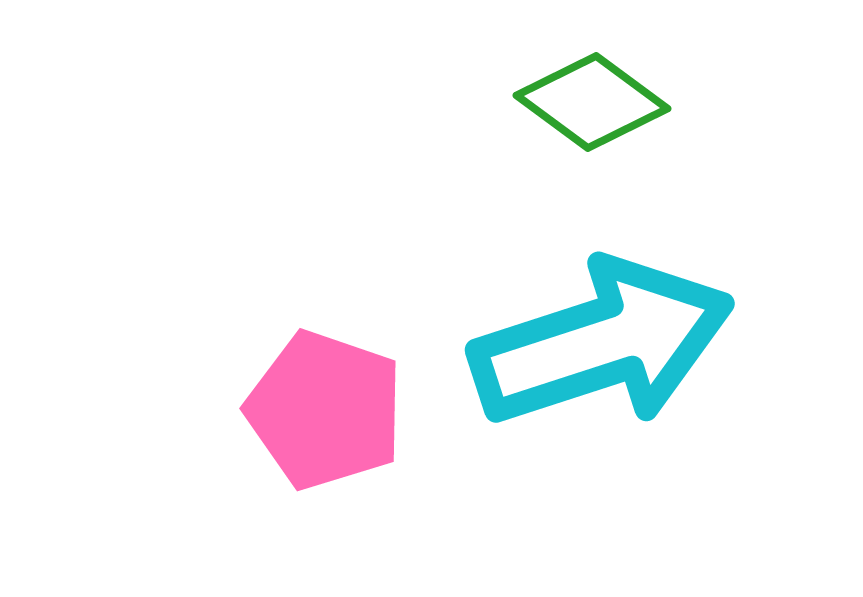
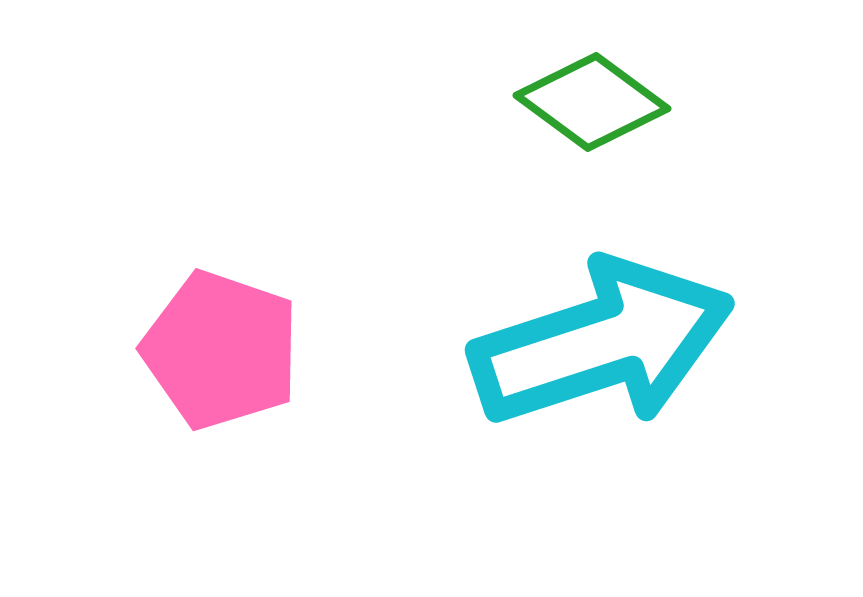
pink pentagon: moved 104 px left, 60 px up
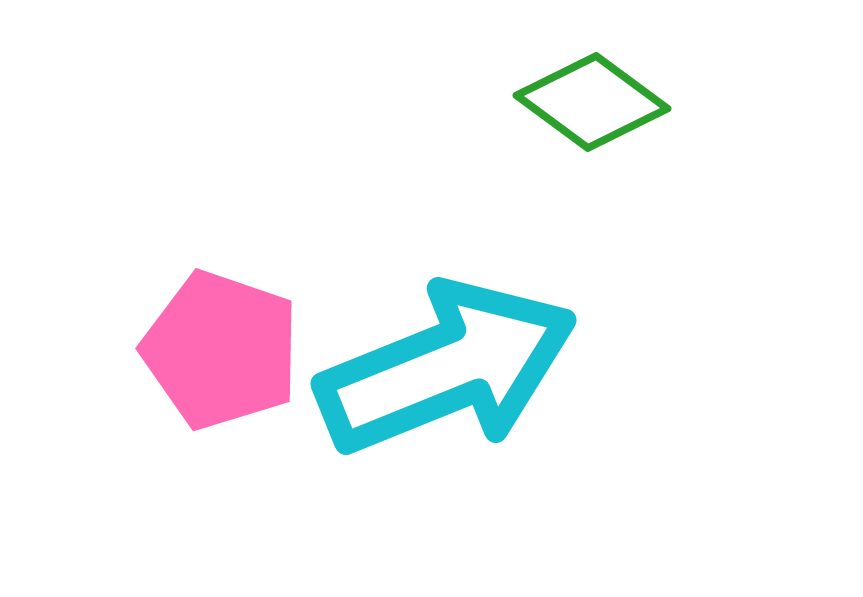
cyan arrow: moved 155 px left, 25 px down; rotated 4 degrees counterclockwise
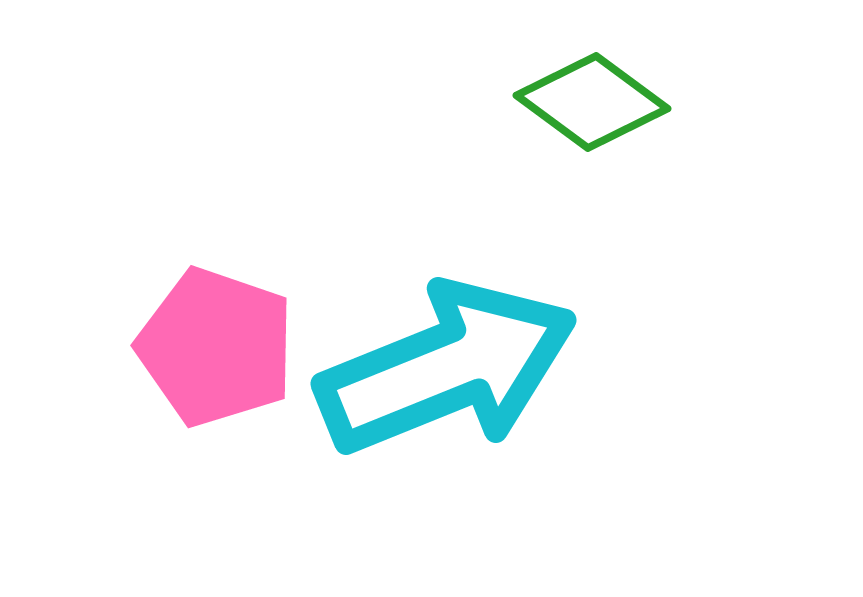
pink pentagon: moved 5 px left, 3 px up
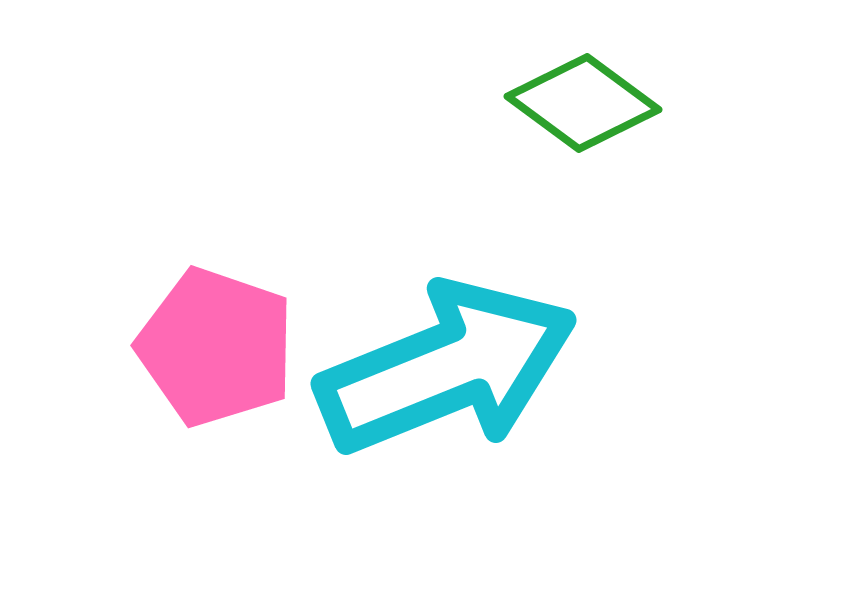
green diamond: moved 9 px left, 1 px down
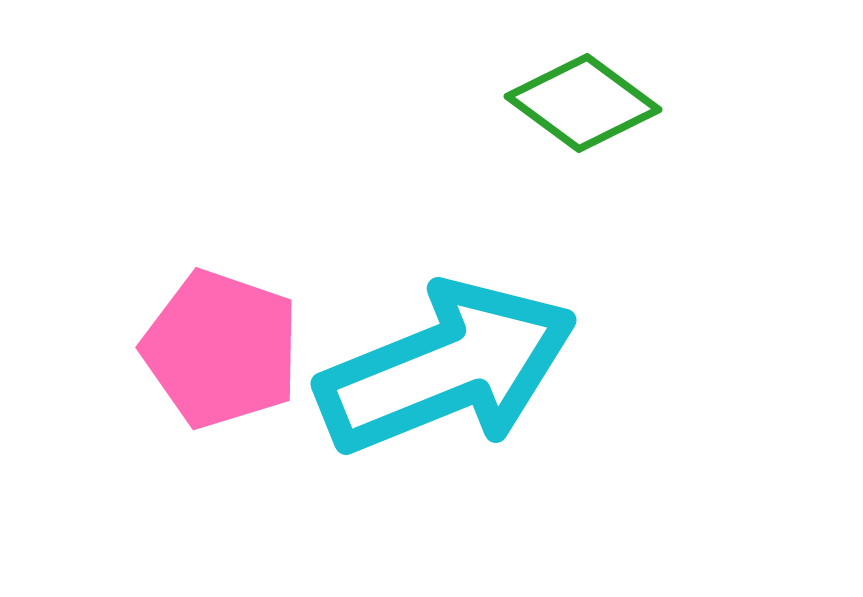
pink pentagon: moved 5 px right, 2 px down
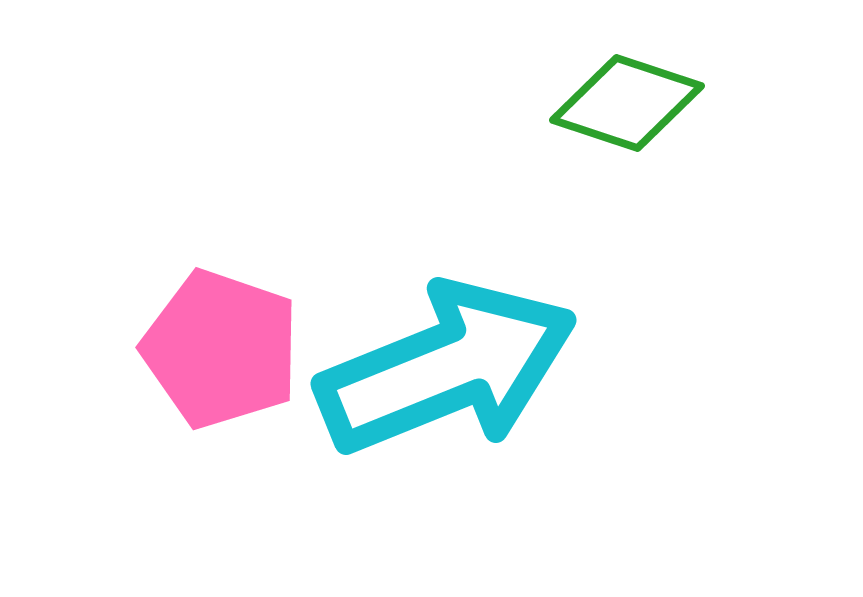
green diamond: moved 44 px right; rotated 18 degrees counterclockwise
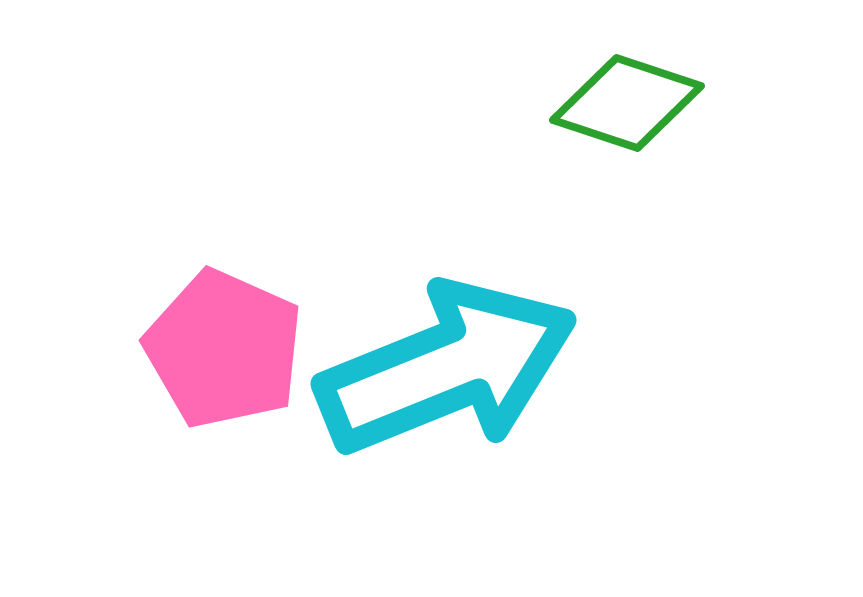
pink pentagon: moved 3 px right; rotated 5 degrees clockwise
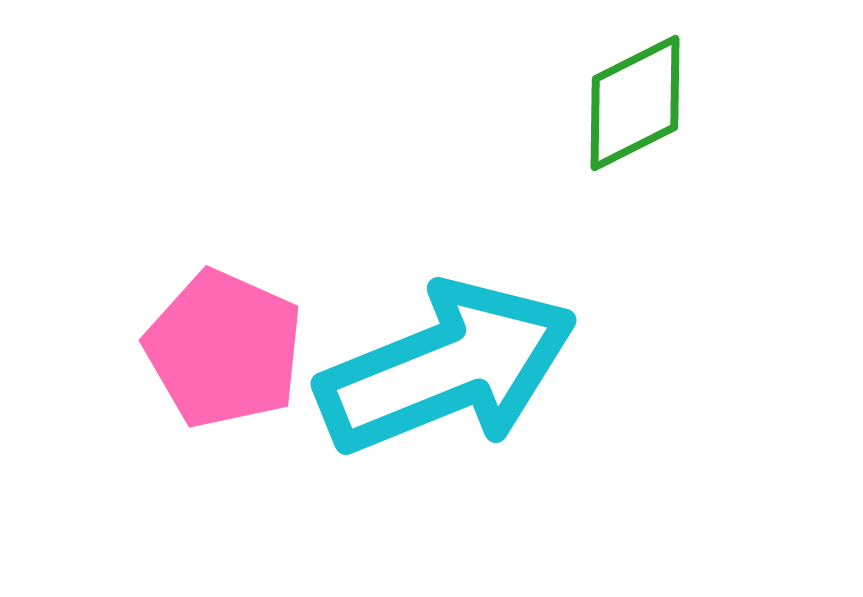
green diamond: moved 8 px right; rotated 45 degrees counterclockwise
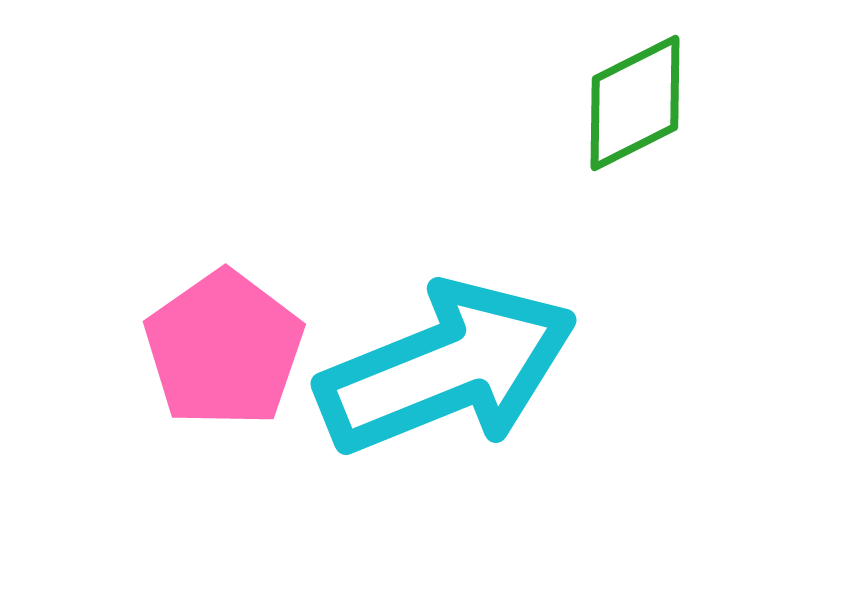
pink pentagon: rotated 13 degrees clockwise
